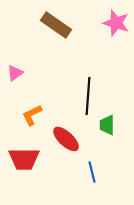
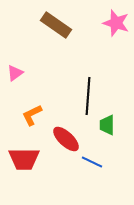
blue line: moved 10 px up; rotated 50 degrees counterclockwise
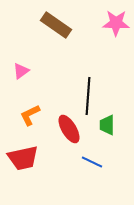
pink star: rotated 16 degrees counterclockwise
pink triangle: moved 6 px right, 2 px up
orange L-shape: moved 2 px left
red ellipse: moved 3 px right, 10 px up; rotated 16 degrees clockwise
red trapezoid: moved 1 px left, 1 px up; rotated 12 degrees counterclockwise
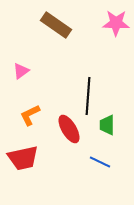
blue line: moved 8 px right
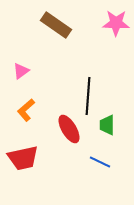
orange L-shape: moved 4 px left, 5 px up; rotated 15 degrees counterclockwise
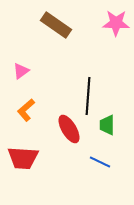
red trapezoid: rotated 16 degrees clockwise
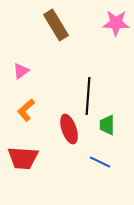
brown rectangle: rotated 24 degrees clockwise
red ellipse: rotated 12 degrees clockwise
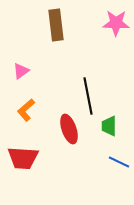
brown rectangle: rotated 24 degrees clockwise
black line: rotated 15 degrees counterclockwise
green trapezoid: moved 2 px right, 1 px down
blue line: moved 19 px right
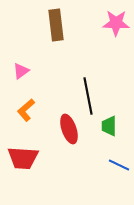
blue line: moved 3 px down
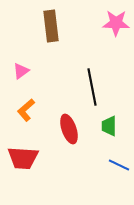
brown rectangle: moved 5 px left, 1 px down
black line: moved 4 px right, 9 px up
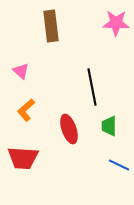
pink triangle: rotated 42 degrees counterclockwise
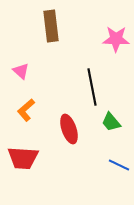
pink star: moved 16 px down
green trapezoid: moved 2 px right, 4 px up; rotated 40 degrees counterclockwise
